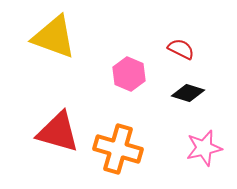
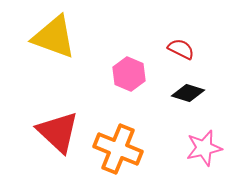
red triangle: rotated 27 degrees clockwise
orange cross: rotated 6 degrees clockwise
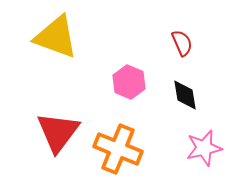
yellow triangle: moved 2 px right
red semicircle: moved 1 px right, 6 px up; rotated 40 degrees clockwise
pink hexagon: moved 8 px down
black diamond: moved 3 px left, 2 px down; rotated 64 degrees clockwise
red triangle: rotated 24 degrees clockwise
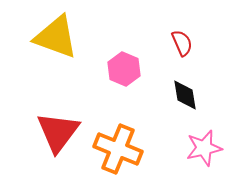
pink hexagon: moved 5 px left, 13 px up
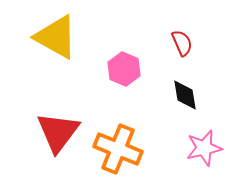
yellow triangle: rotated 9 degrees clockwise
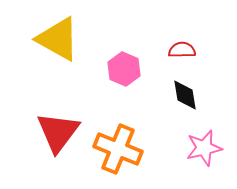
yellow triangle: moved 2 px right, 2 px down
red semicircle: moved 7 px down; rotated 68 degrees counterclockwise
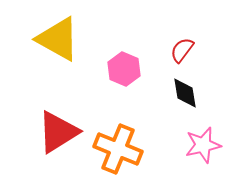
red semicircle: rotated 52 degrees counterclockwise
black diamond: moved 2 px up
red triangle: rotated 21 degrees clockwise
pink star: moved 1 px left, 3 px up
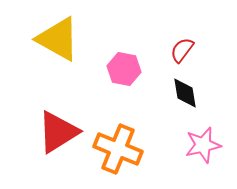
pink hexagon: rotated 12 degrees counterclockwise
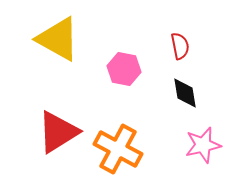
red semicircle: moved 2 px left, 4 px up; rotated 132 degrees clockwise
orange cross: rotated 6 degrees clockwise
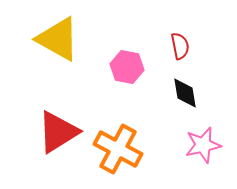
pink hexagon: moved 3 px right, 2 px up
